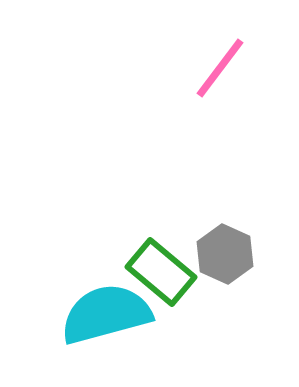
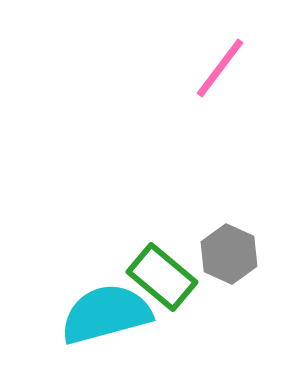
gray hexagon: moved 4 px right
green rectangle: moved 1 px right, 5 px down
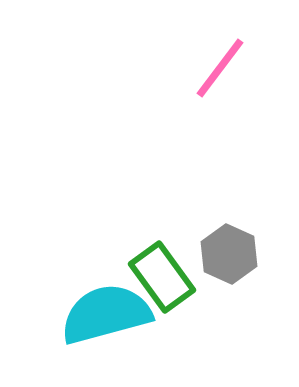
green rectangle: rotated 14 degrees clockwise
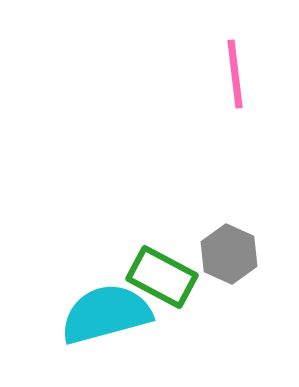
pink line: moved 15 px right, 6 px down; rotated 44 degrees counterclockwise
green rectangle: rotated 26 degrees counterclockwise
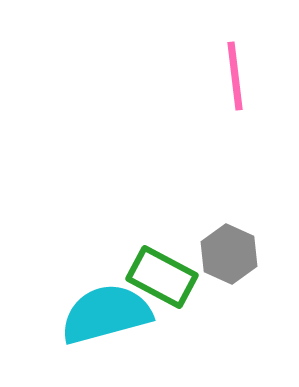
pink line: moved 2 px down
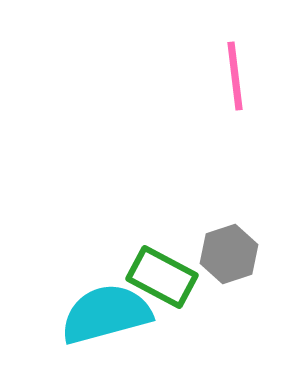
gray hexagon: rotated 18 degrees clockwise
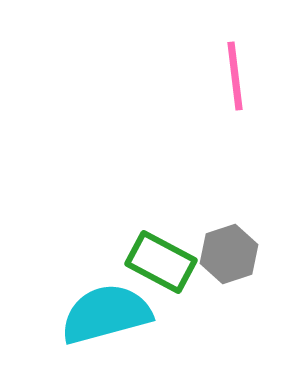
green rectangle: moved 1 px left, 15 px up
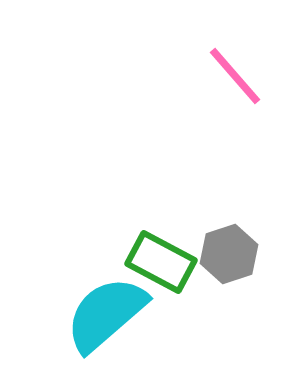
pink line: rotated 34 degrees counterclockwise
cyan semicircle: rotated 26 degrees counterclockwise
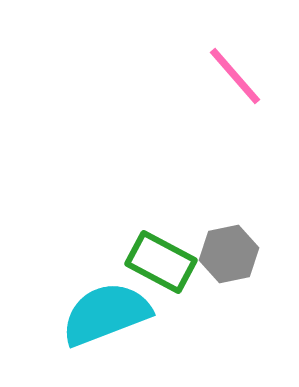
gray hexagon: rotated 6 degrees clockwise
cyan semicircle: rotated 20 degrees clockwise
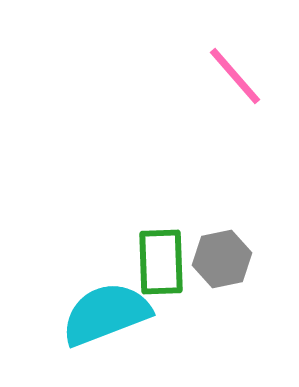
gray hexagon: moved 7 px left, 5 px down
green rectangle: rotated 60 degrees clockwise
